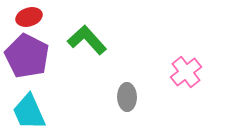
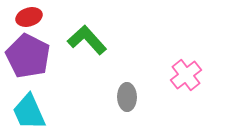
purple pentagon: moved 1 px right
pink cross: moved 3 px down
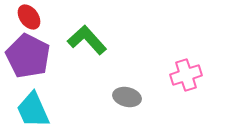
red ellipse: rotated 70 degrees clockwise
pink cross: rotated 20 degrees clockwise
gray ellipse: rotated 76 degrees counterclockwise
cyan trapezoid: moved 4 px right, 2 px up
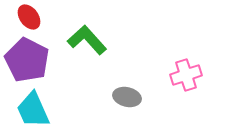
purple pentagon: moved 1 px left, 4 px down
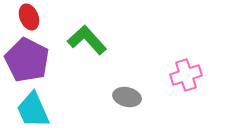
red ellipse: rotated 15 degrees clockwise
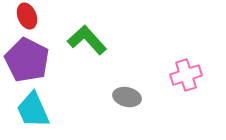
red ellipse: moved 2 px left, 1 px up
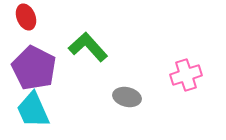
red ellipse: moved 1 px left, 1 px down
green L-shape: moved 1 px right, 7 px down
purple pentagon: moved 7 px right, 8 px down
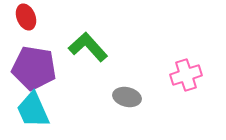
purple pentagon: rotated 18 degrees counterclockwise
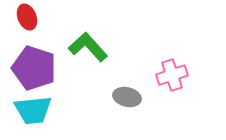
red ellipse: moved 1 px right
purple pentagon: rotated 9 degrees clockwise
pink cross: moved 14 px left
cyan trapezoid: rotated 72 degrees counterclockwise
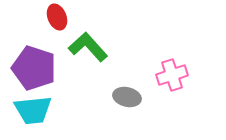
red ellipse: moved 30 px right
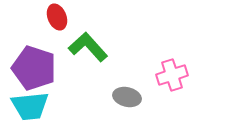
cyan trapezoid: moved 3 px left, 4 px up
